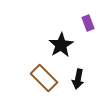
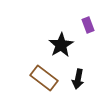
purple rectangle: moved 2 px down
brown rectangle: rotated 8 degrees counterclockwise
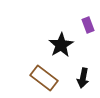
black arrow: moved 5 px right, 1 px up
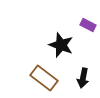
purple rectangle: rotated 42 degrees counterclockwise
black star: rotated 20 degrees counterclockwise
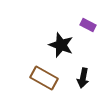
brown rectangle: rotated 8 degrees counterclockwise
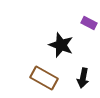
purple rectangle: moved 1 px right, 2 px up
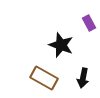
purple rectangle: rotated 35 degrees clockwise
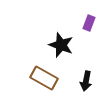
purple rectangle: rotated 49 degrees clockwise
black arrow: moved 3 px right, 3 px down
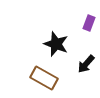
black star: moved 5 px left, 1 px up
black arrow: moved 17 px up; rotated 30 degrees clockwise
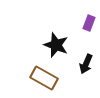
black star: moved 1 px down
black arrow: rotated 18 degrees counterclockwise
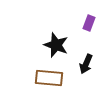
brown rectangle: moved 5 px right; rotated 24 degrees counterclockwise
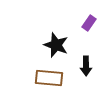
purple rectangle: rotated 14 degrees clockwise
black arrow: moved 2 px down; rotated 24 degrees counterclockwise
